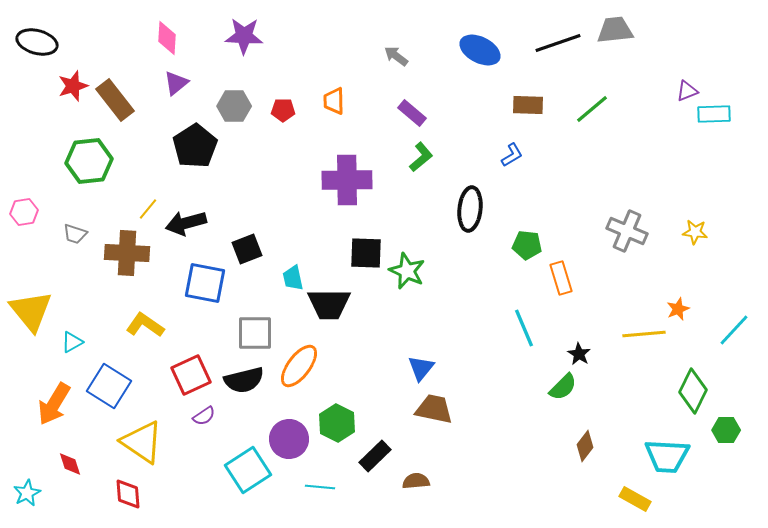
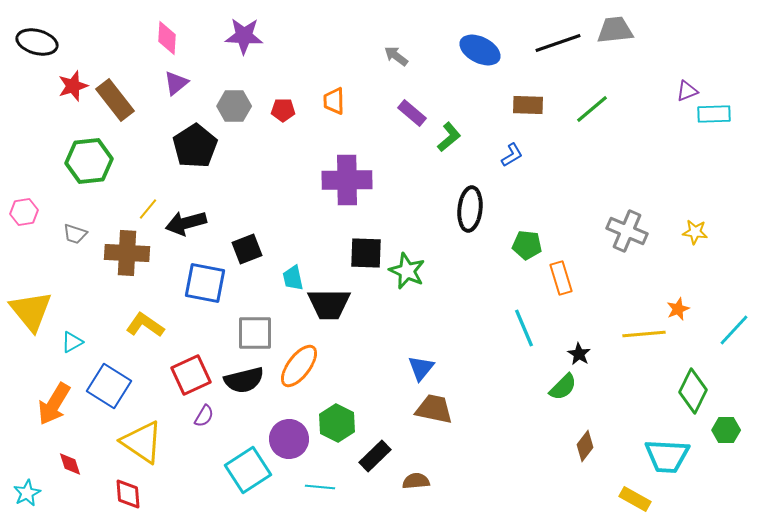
green L-shape at (421, 157): moved 28 px right, 20 px up
purple semicircle at (204, 416): rotated 25 degrees counterclockwise
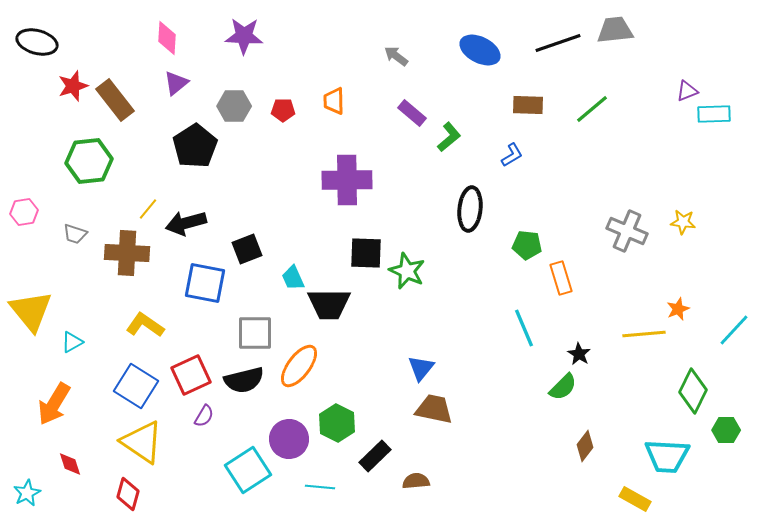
yellow star at (695, 232): moved 12 px left, 10 px up
cyan trapezoid at (293, 278): rotated 12 degrees counterclockwise
blue square at (109, 386): moved 27 px right
red diamond at (128, 494): rotated 20 degrees clockwise
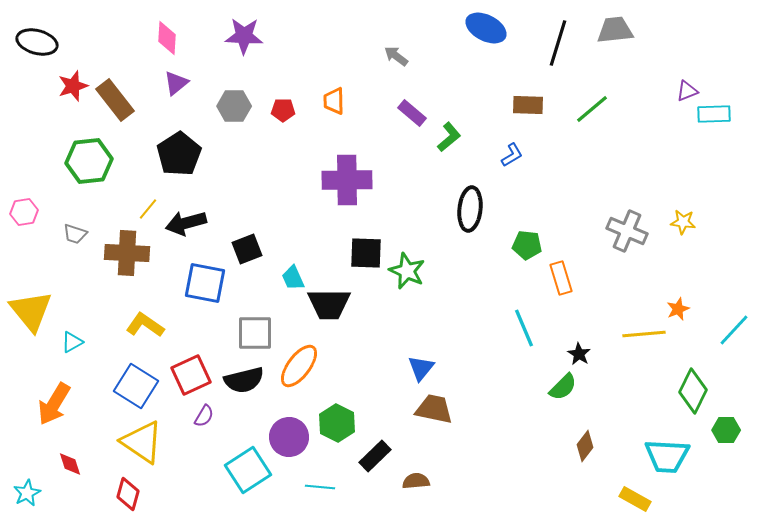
black line at (558, 43): rotated 54 degrees counterclockwise
blue ellipse at (480, 50): moved 6 px right, 22 px up
black pentagon at (195, 146): moved 16 px left, 8 px down
purple circle at (289, 439): moved 2 px up
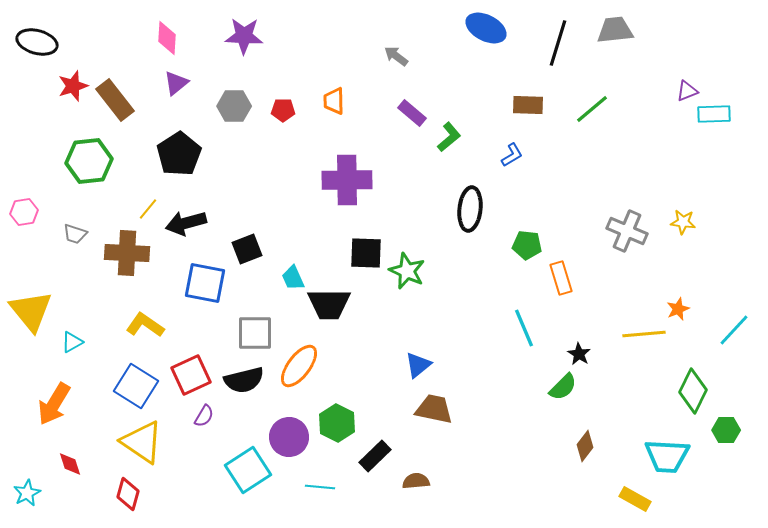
blue triangle at (421, 368): moved 3 px left, 3 px up; rotated 12 degrees clockwise
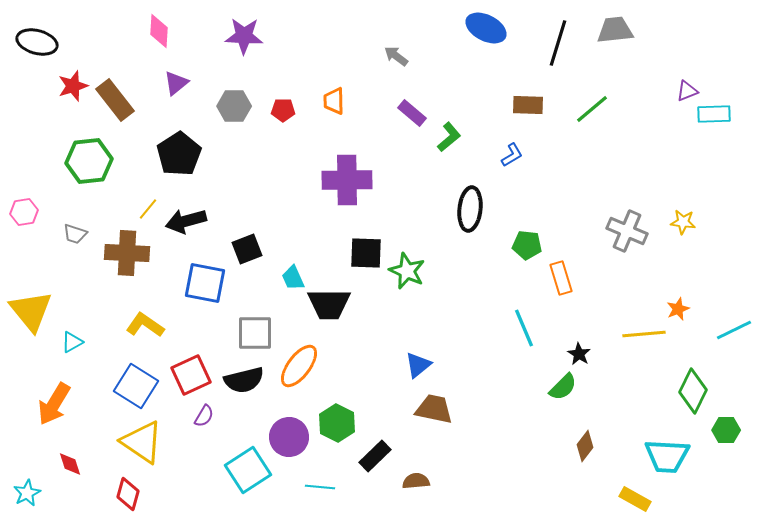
pink diamond at (167, 38): moved 8 px left, 7 px up
black arrow at (186, 223): moved 2 px up
cyan line at (734, 330): rotated 21 degrees clockwise
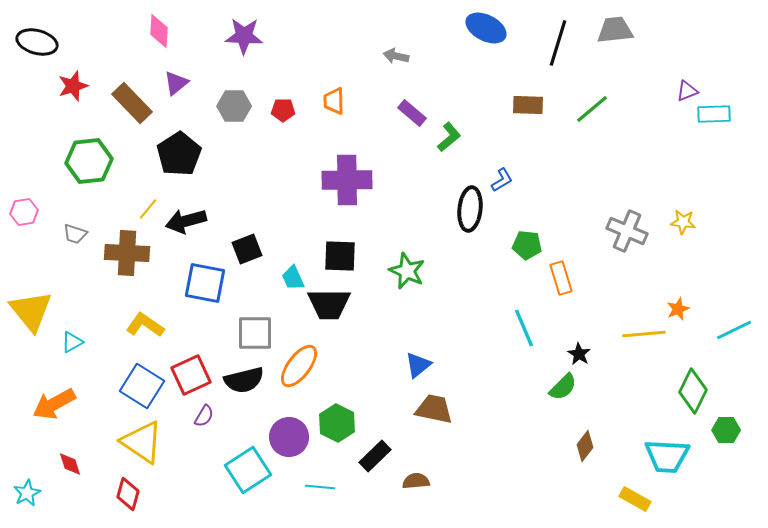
gray arrow at (396, 56): rotated 25 degrees counterclockwise
brown rectangle at (115, 100): moved 17 px right, 3 px down; rotated 6 degrees counterclockwise
blue L-shape at (512, 155): moved 10 px left, 25 px down
black square at (366, 253): moved 26 px left, 3 px down
blue square at (136, 386): moved 6 px right
orange arrow at (54, 404): rotated 30 degrees clockwise
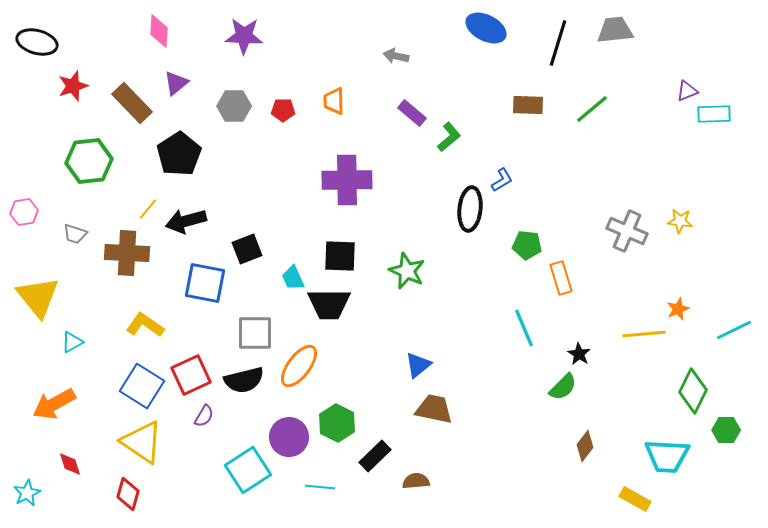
yellow star at (683, 222): moved 3 px left, 1 px up
yellow triangle at (31, 311): moved 7 px right, 14 px up
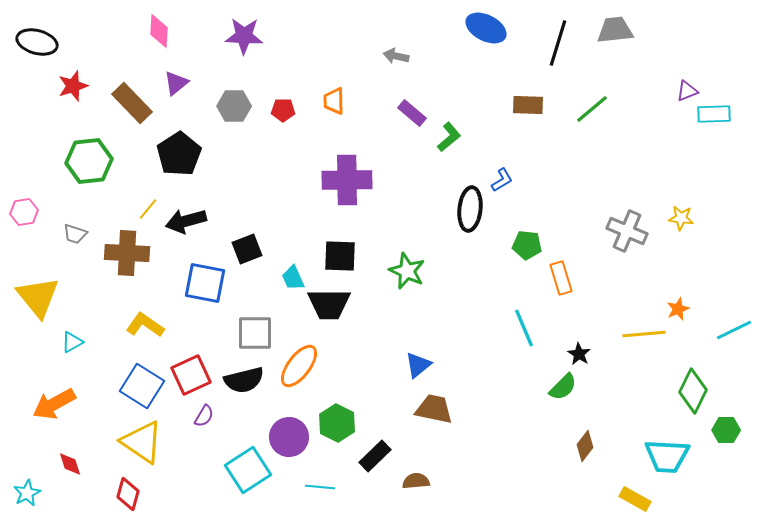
yellow star at (680, 221): moved 1 px right, 3 px up
